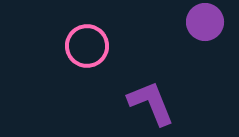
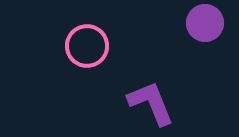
purple circle: moved 1 px down
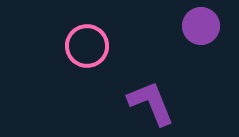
purple circle: moved 4 px left, 3 px down
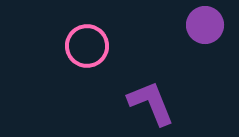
purple circle: moved 4 px right, 1 px up
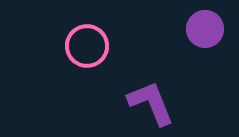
purple circle: moved 4 px down
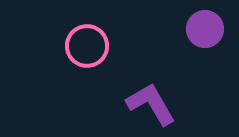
purple L-shape: moved 1 px down; rotated 8 degrees counterclockwise
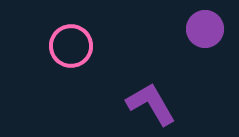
pink circle: moved 16 px left
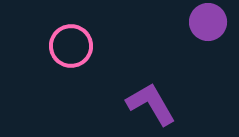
purple circle: moved 3 px right, 7 px up
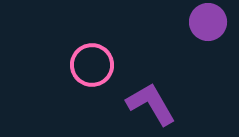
pink circle: moved 21 px right, 19 px down
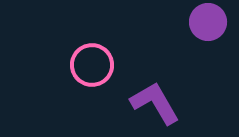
purple L-shape: moved 4 px right, 1 px up
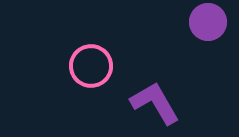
pink circle: moved 1 px left, 1 px down
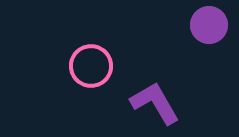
purple circle: moved 1 px right, 3 px down
